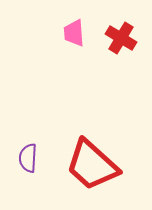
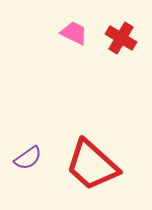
pink trapezoid: rotated 120 degrees clockwise
purple semicircle: rotated 128 degrees counterclockwise
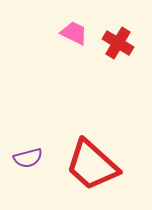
red cross: moved 3 px left, 5 px down
purple semicircle: rotated 20 degrees clockwise
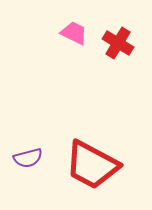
red trapezoid: rotated 14 degrees counterclockwise
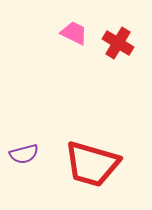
purple semicircle: moved 4 px left, 4 px up
red trapezoid: moved 1 px up; rotated 12 degrees counterclockwise
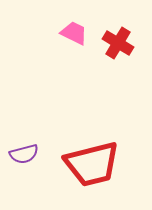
red trapezoid: rotated 30 degrees counterclockwise
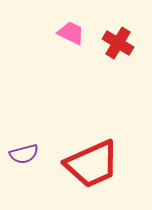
pink trapezoid: moved 3 px left
red trapezoid: rotated 10 degrees counterclockwise
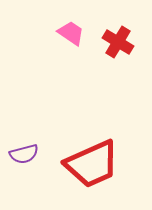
pink trapezoid: rotated 8 degrees clockwise
red cross: moved 1 px up
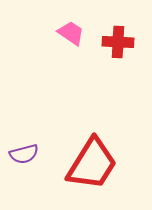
red cross: rotated 28 degrees counterclockwise
red trapezoid: rotated 34 degrees counterclockwise
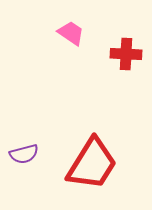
red cross: moved 8 px right, 12 px down
